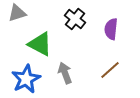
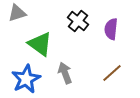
black cross: moved 3 px right, 2 px down
green triangle: rotated 8 degrees clockwise
brown line: moved 2 px right, 3 px down
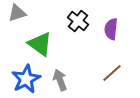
gray arrow: moved 5 px left, 7 px down
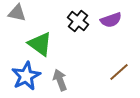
gray triangle: rotated 30 degrees clockwise
purple semicircle: moved 9 px up; rotated 115 degrees counterclockwise
brown line: moved 7 px right, 1 px up
blue star: moved 3 px up
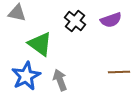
black cross: moved 3 px left
brown line: rotated 40 degrees clockwise
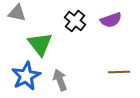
green triangle: rotated 16 degrees clockwise
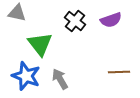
blue star: rotated 24 degrees counterclockwise
gray arrow: moved 1 px up; rotated 10 degrees counterclockwise
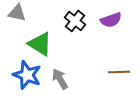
green triangle: rotated 20 degrees counterclockwise
blue star: moved 1 px right, 1 px up
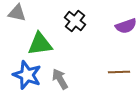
purple semicircle: moved 15 px right, 6 px down
green triangle: rotated 40 degrees counterclockwise
